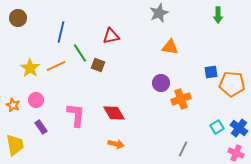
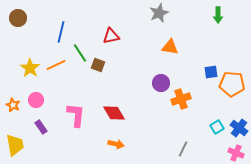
orange line: moved 1 px up
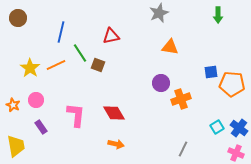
yellow trapezoid: moved 1 px right, 1 px down
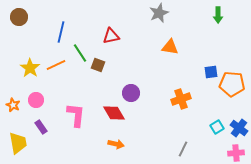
brown circle: moved 1 px right, 1 px up
purple circle: moved 30 px left, 10 px down
yellow trapezoid: moved 2 px right, 3 px up
pink cross: rotated 28 degrees counterclockwise
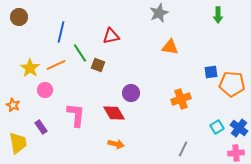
pink circle: moved 9 px right, 10 px up
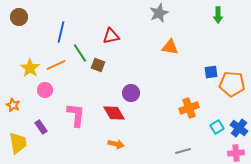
orange cross: moved 8 px right, 9 px down
gray line: moved 2 px down; rotated 49 degrees clockwise
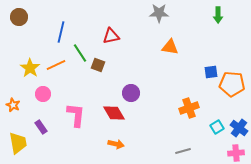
gray star: rotated 24 degrees clockwise
pink circle: moved 2 px left, 4 px down
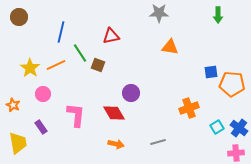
gray line: moved 25 px left, 9 px up
